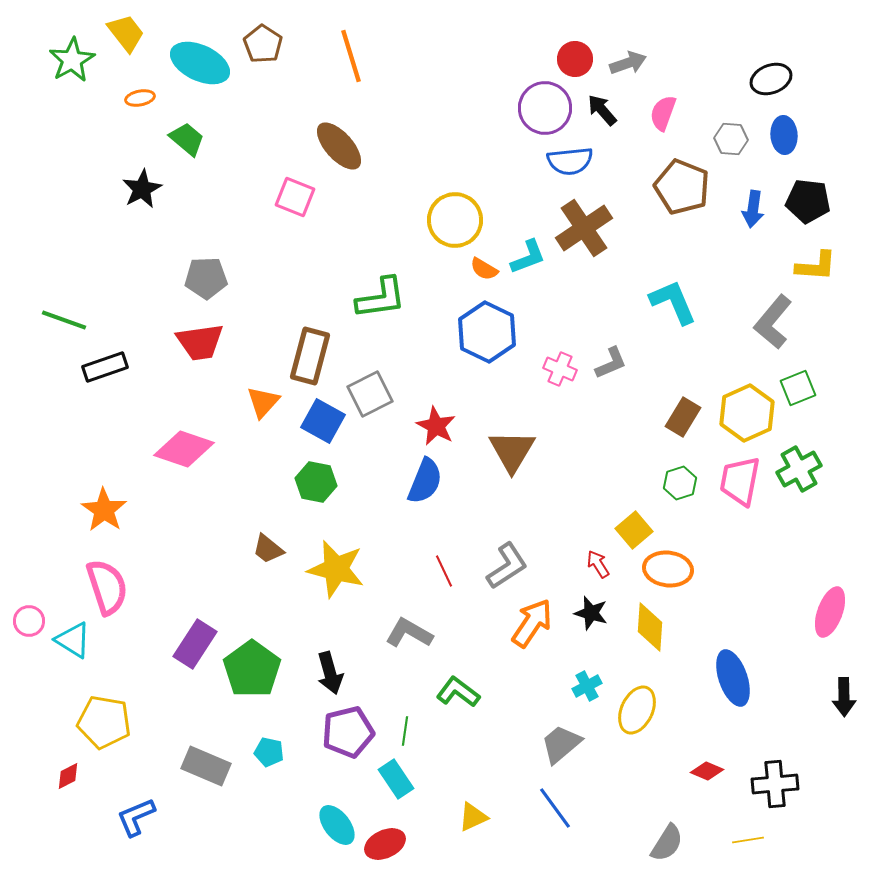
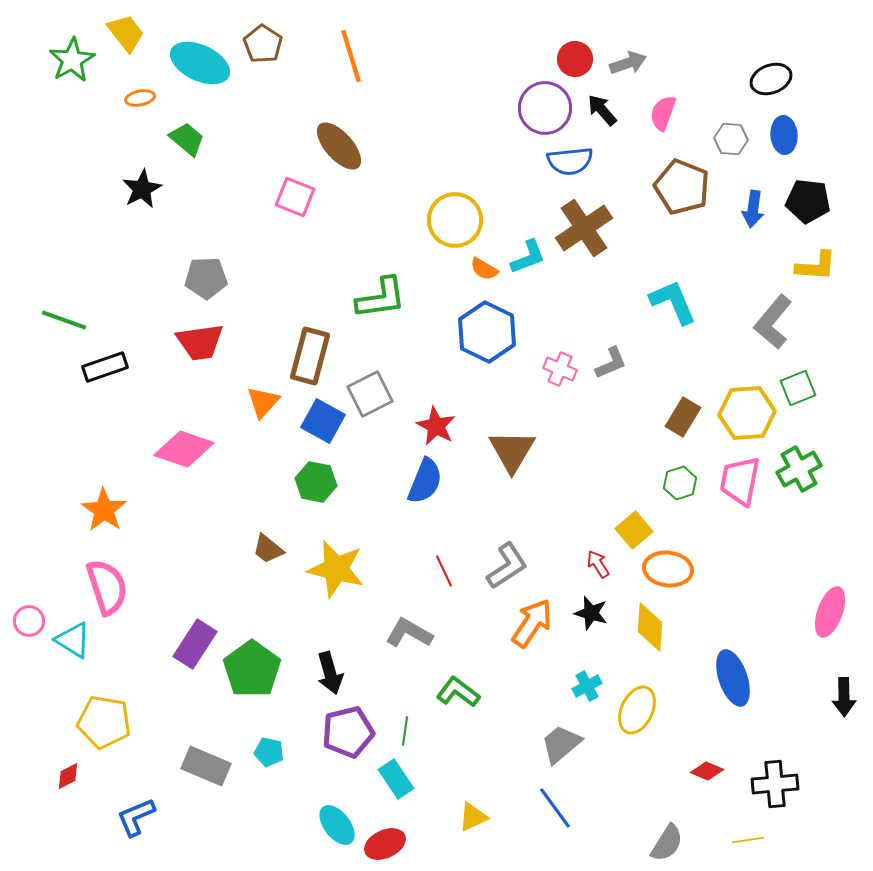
yellow hexagon at (747, 413): rotated 20 degrees clockwise
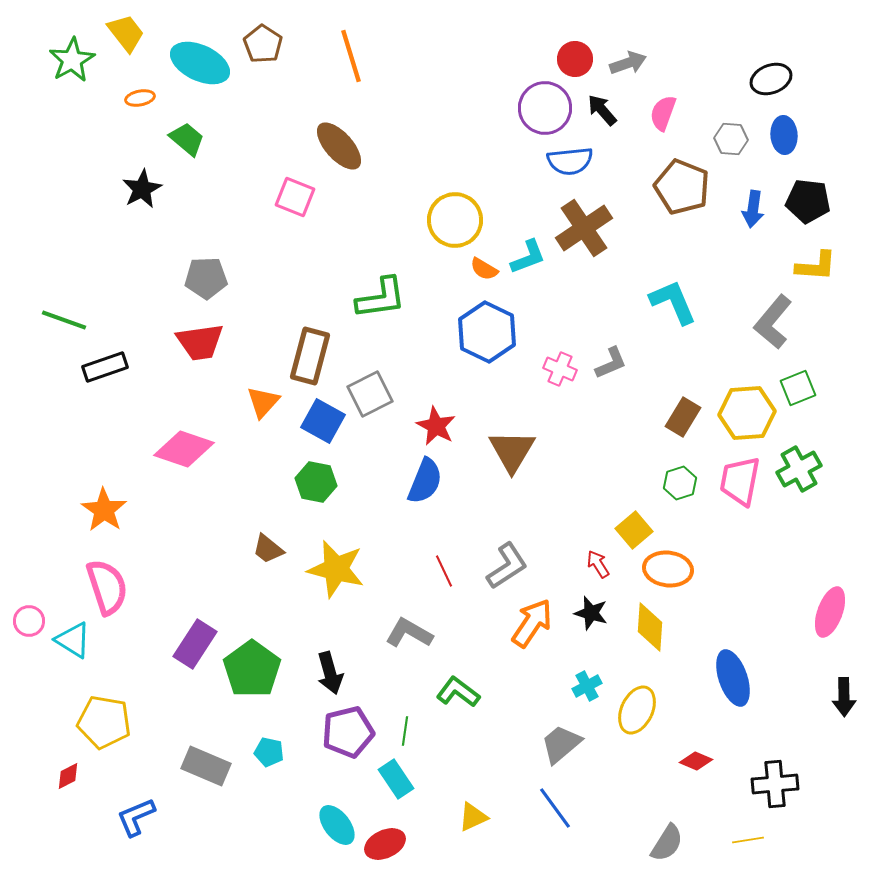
red diamond at (707, 771): moved 11 px left, 10 px up
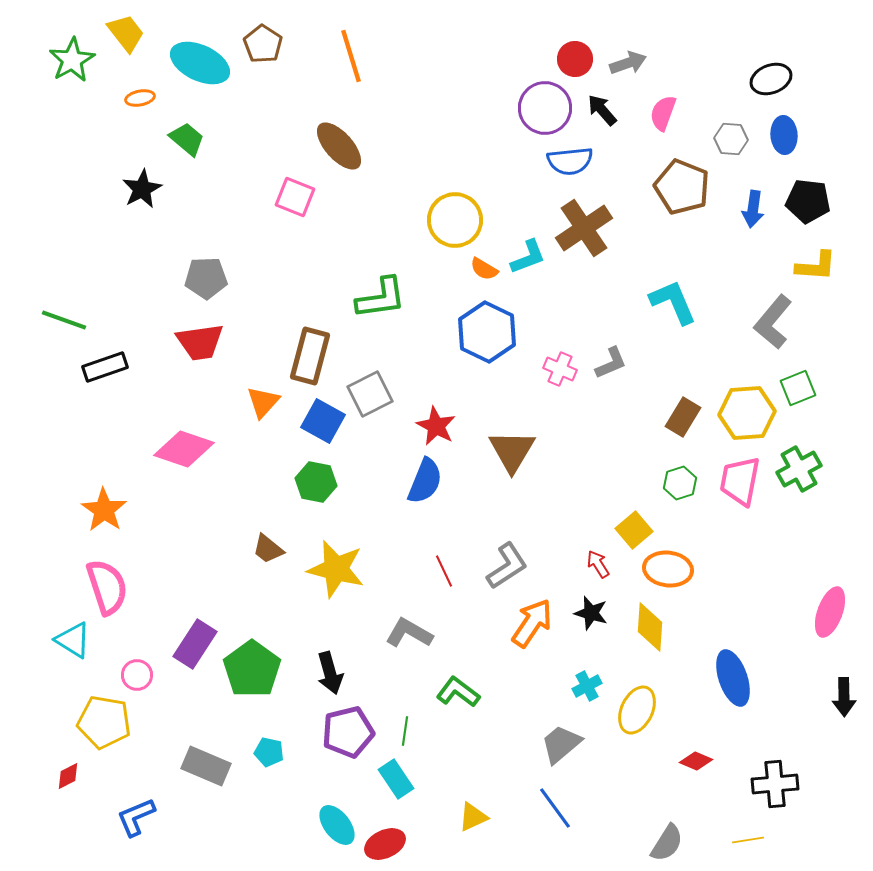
pink circle at (29, 621): moved 108 px right, 54 px down
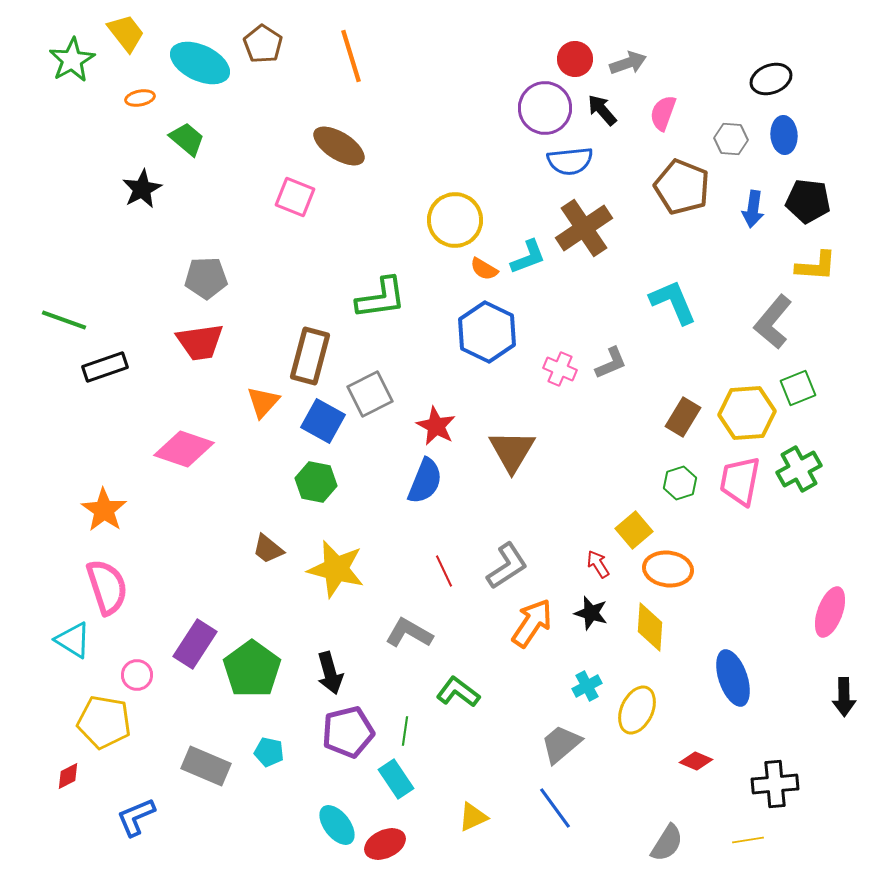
brown ellipse at (339, 146): rotated 16 degrees counterclockwise
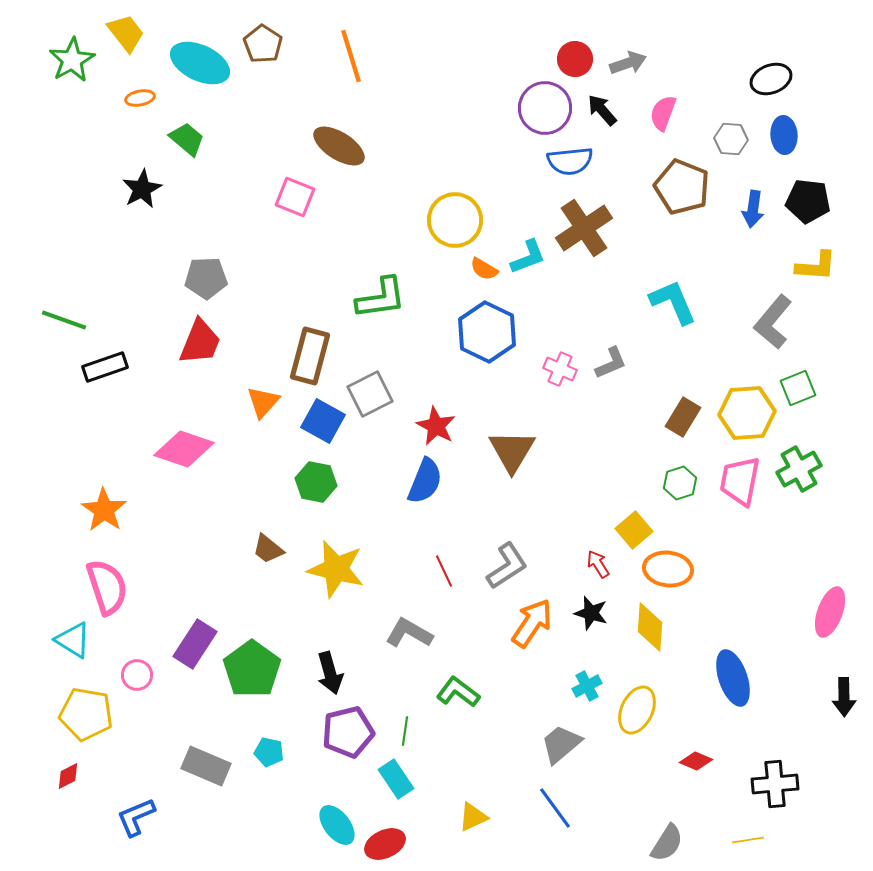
red trapezoid at (200, 342): rotated 60 degrees counterclockwise
yellow pentagon at (104, 722): moved 18 px left, 8 px up
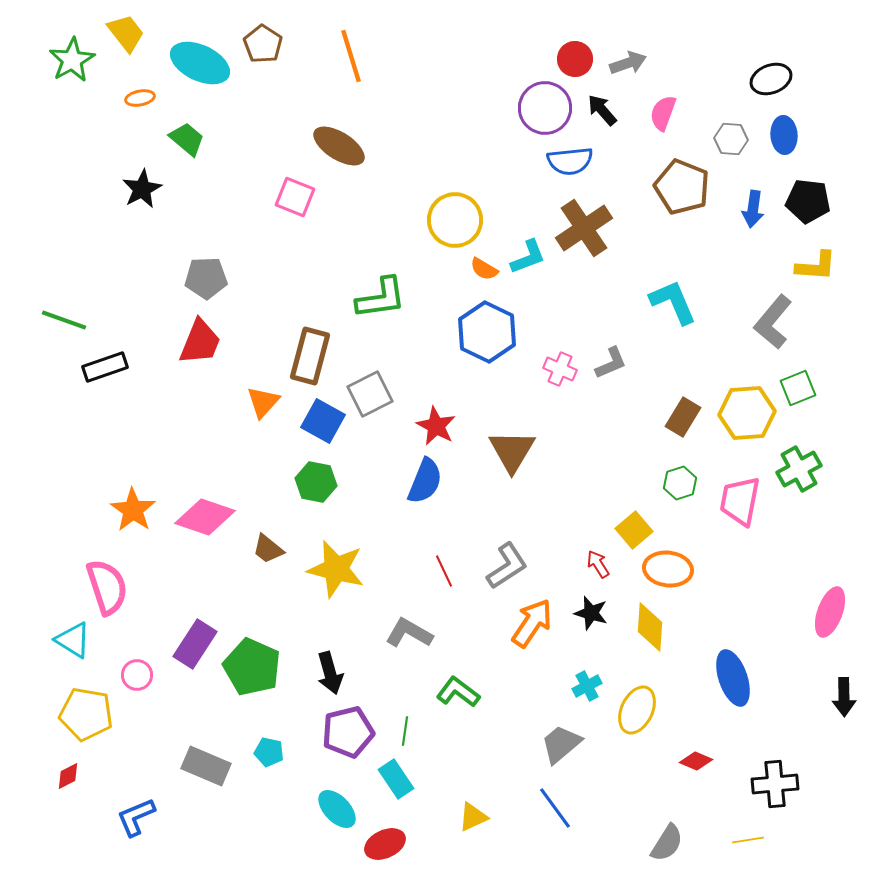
pink diamond at (184, 449): moved 21 px right, 68 px down
pink trapezoid at (740, 481): moved 20 px down
orange star at (104, 510): moved 29 px right
green pentagon at (252, 669): moved 2 px up; rotated 12 degrees counterclockwise
cyan ellipse at (337, 825): moved 16 px up; rotated 6 degrees counterclockwise
